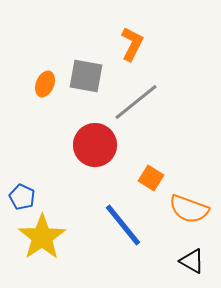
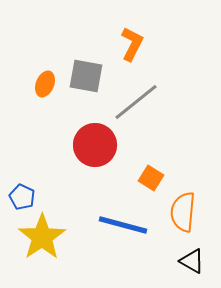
orange semicircle: moved 6 px left, 3 px down; rotated 75 degrees clockwise
blue line: rotated 36 degrees counterclockwise
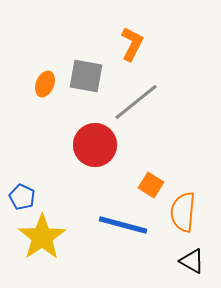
orange square: moved 7 px down
